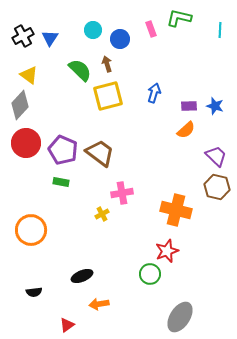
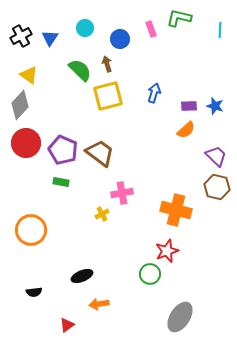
cyan circle: moved 8 px left, 2 px up
black cross: moved 2 px left
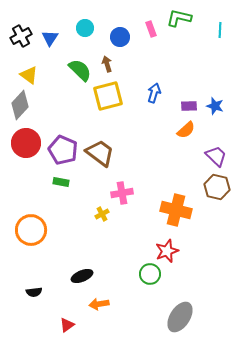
blue circle: moved 2 px up
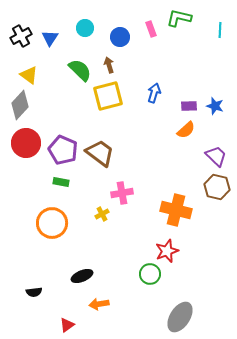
brown arrow: moved 2 px right, 1 px down
orange circle: moved 21 px right, 7 px up
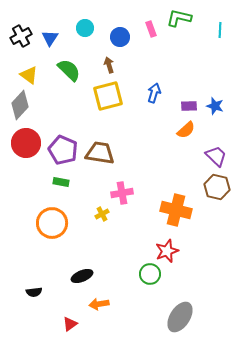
green semicircle: moved 11 px left
brown trapezoid: rotated 28 degrees counterclockwise
red triangle: moved 3 px right, 1 px up
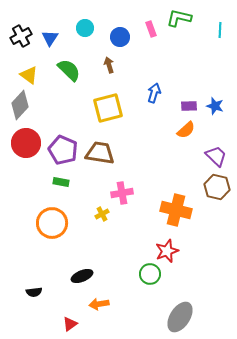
yellow square: moved 12 px down
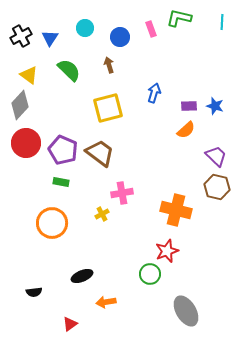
cyan line: moved 2 px right, 8 px up
brown trapezoid: rotated 28 degrees clockwise
orange arrow: moved 7 px right, 2 px up
gray ellipse: moved 6 px right, 6 px up; rotated 64 degrees counterclockwise
